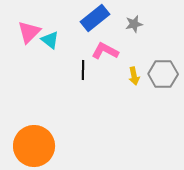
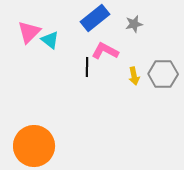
black line: moved 4 px right, 3 px up
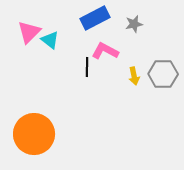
blue rectangle: rotated 12 degrees clockwise
orange circle: moved 12 px up
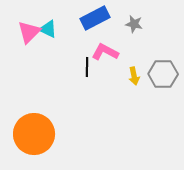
gray star: rotated 24 degrees clockwise
cyan triangle: moved 2 px left, 11 px up; rotated 12 degrees counterclockwise
pink L-shape: moved 1 px down
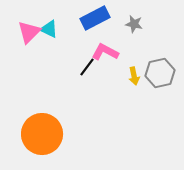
cyan triangle: moved 1 px right
black line: rotated 36 degrees clockwise
gray hexagon: moved 3 px left, 1 px up; rotated 12 degrees counterclockwise
orange circle: moved 8 px right
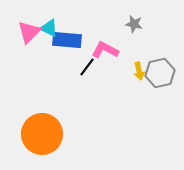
blue rectangle: moved 28 px left, 22 px down; rotated 32 degrees clockwise
cyan triangle: moved 1 px up
pink L-shape: moved 2 px up
yellow arrow: moved 5 px right, 5 px up
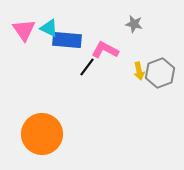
pink triangle: moved 5 px left, 2 px up; rotated 20 degrees counterclockwise
gray hexagon: rotated 8 degrees counterclockwise
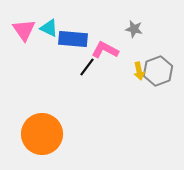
gray star: moved 5 px down
blue rectangle: moved 6 px right, 1 px up
gray hexagon: moved 2 px left, 2 px up
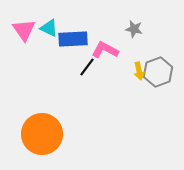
blue rectangle: rotated 8 degrees counterclockwise
gray hexagon: moved 1 px down
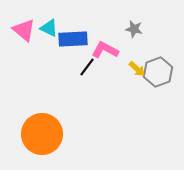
pink triangle: rotated 15 degrees counterclockwise
yellow arrow: moved 2 px left, 2 px up; rotated 36 degrees counterclockwise
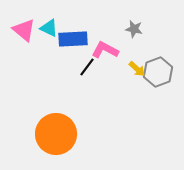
orange circle: moved 14 px right
